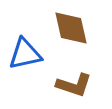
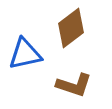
brown diamond: rotated 66 degrees clockwise
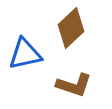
brown diamond: rotated 6 degrees counterclockwise
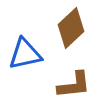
brown L-shape: rotated 24 degrees counterclockwise
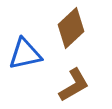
brown L-shape: rotated 24 degrees counterclockwise
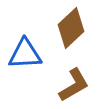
blue triangle: rotated 9 degrees clockwise
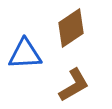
brown diamond: rotated 9 degrees clockwise
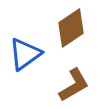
blue triangle: rotated 33 degrees counterclockwise
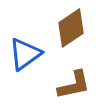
brown L-shape: rotated 18 degrees clockwise
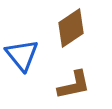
blue triangle: moved 3 px left, 1 px down; rotated 33 degrees counterclockwise
